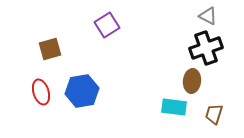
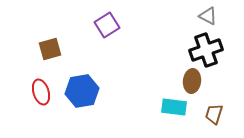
black cross: moved 2 px down
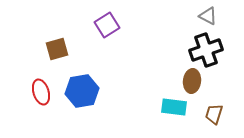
brown square: moved 7 px right
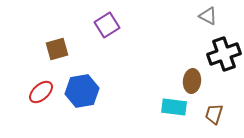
black cross: moved 18 px right, 4 px down
red ellipse: rotated 65 degrees clockwise
